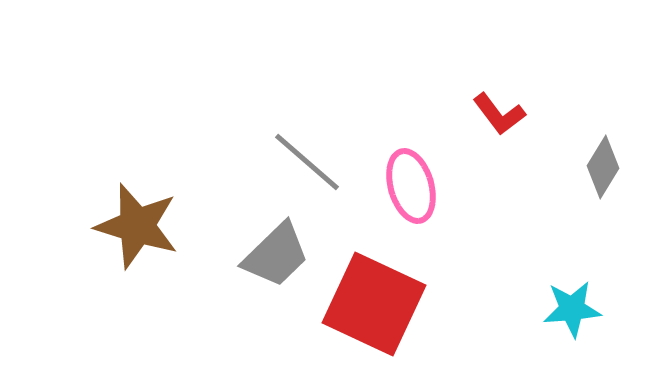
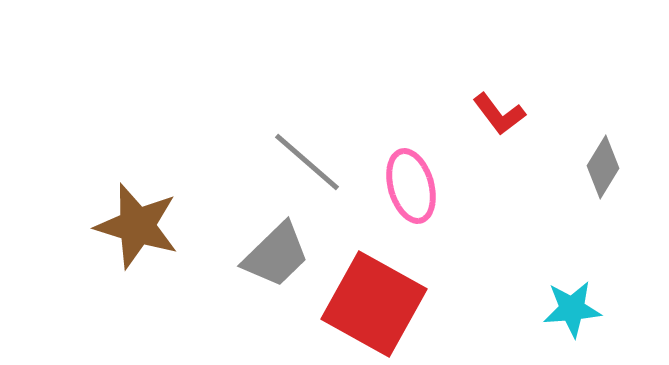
red square: rotated 4 degrees clockwise
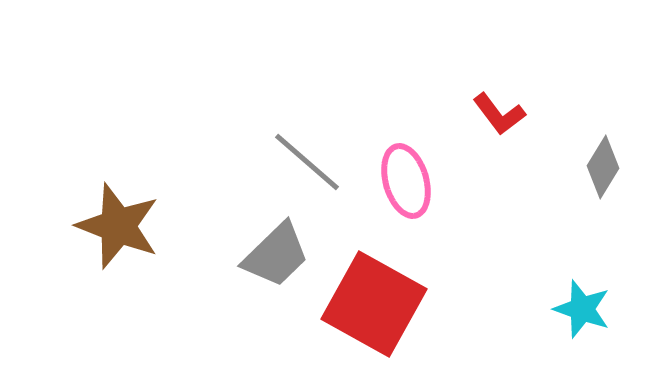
pink ellipse: moved 5 px left, 5 px up
brown star: moved 19 px left; rotated 4 degrees clockwise
cyan star: moved 10 px right; rotated 24 degrees clockwise
